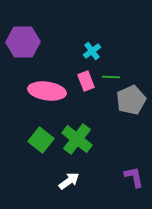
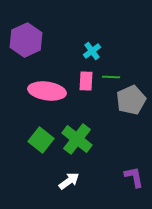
purple hexagon: moved 3 px right, 2 px up; rotated 24 degrees counterclockwise
pink rectangle: rotated 24 degrees clockwise
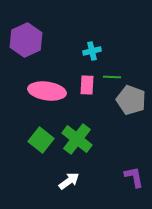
cyan cross: rotated 24 degrees clockwise
green line: moved 1 px right
pink rectangle: moved 1 px right, 4 px down
gray pentagon: rotated 28 degrees counterclockwise
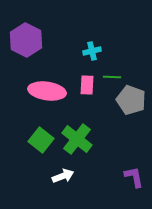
purple hexagon: rotated 8 degrees counterclockwise
white arrow: moved 6 px left, 5 px up; rotated 15 degrees clockwise
